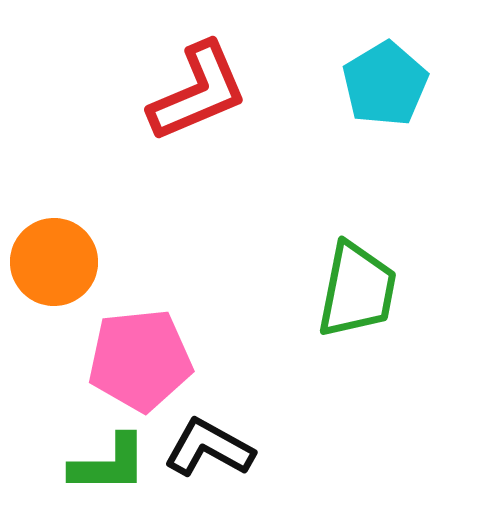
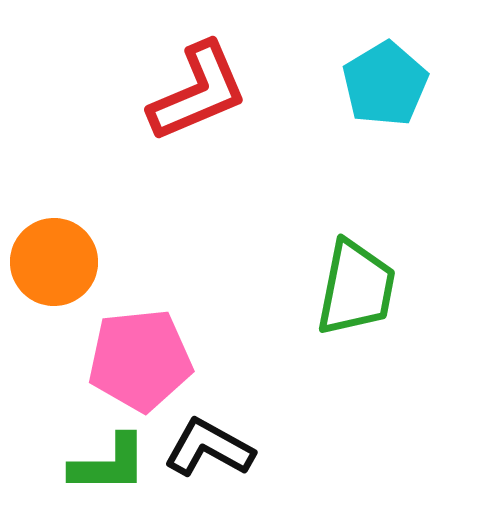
green trapezoid: moved 1 px left, 2 px up
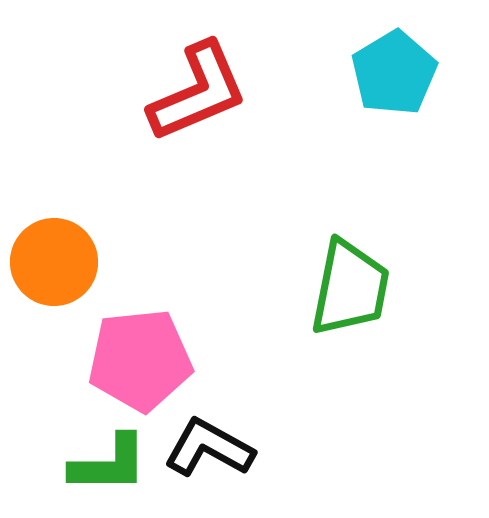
cyan pentagon: moved 9 px right, 11 px up
green trapezoid: moved 6 px left
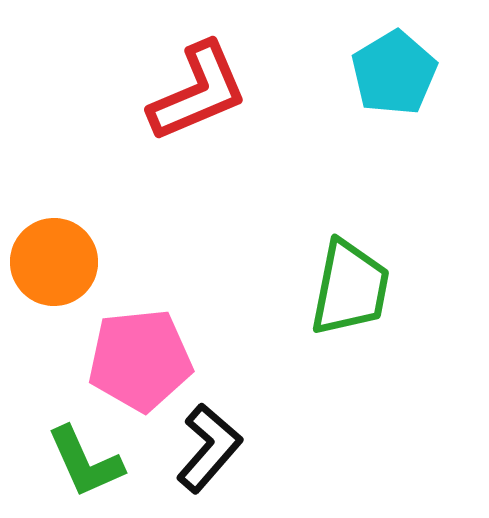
black L-shape: rotated 102 degrees clockwise
green L-shape: moved 24 px left, 2 px up; rotated 66 degrees clockwise
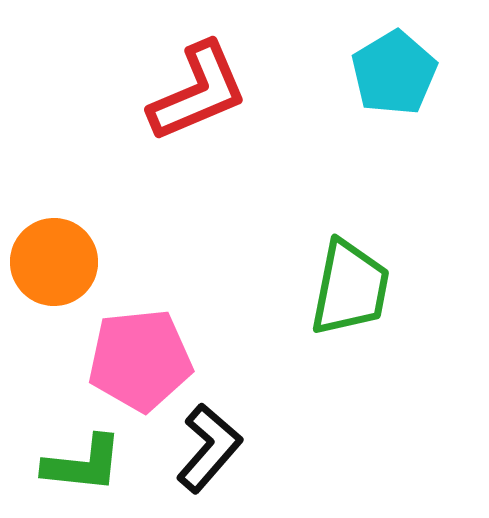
green L-shape: moved 2 px left, 2 px down; rotated 60 degrees counterclockwise
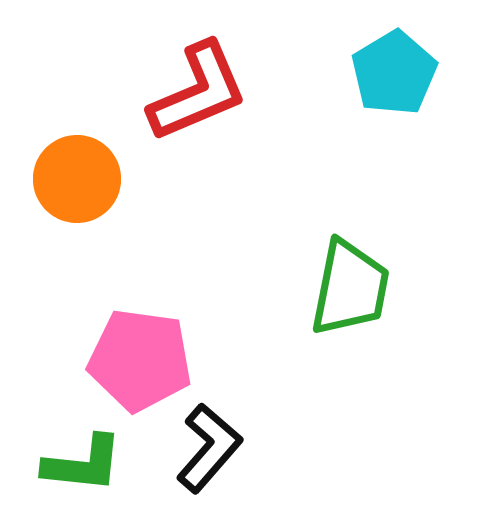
orange circle: moved 23 px right, 83 px up
pink pentagon: rotated 14 degrees clockwise
